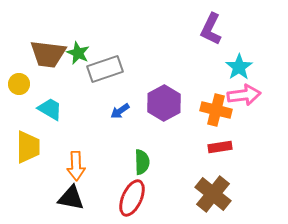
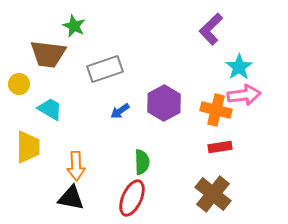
purple L-shape: rotated 20 degrees clockwise
green star: moved 4 px left, 27 px up
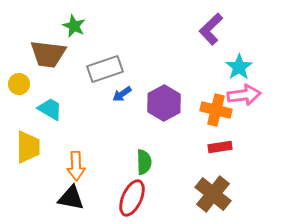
blue arrow: moved 2 px right, 17 px up
green semicircle: moved 2 px right
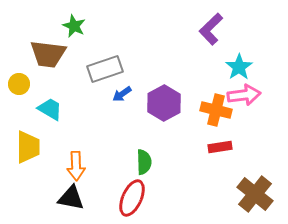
brown cross: moved 42 px right
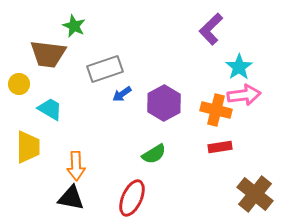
green semicircle: moved 10 px right, 8 px up; rotated 60 degrees clockwise
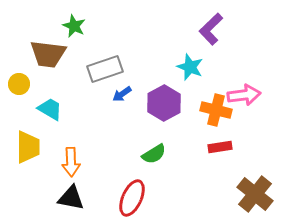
cyan star: moved 49 px left; rotated 16 degrees counterclockwise
orange arrow: moved 5 px left, 4 px up
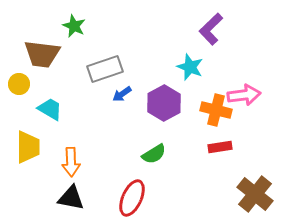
brown trapezoid: moved 6 px left
